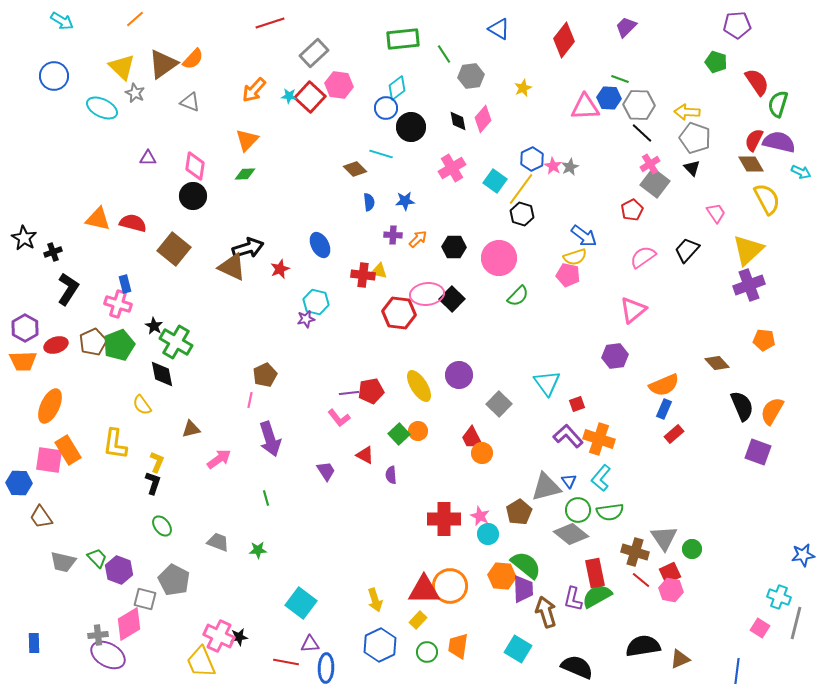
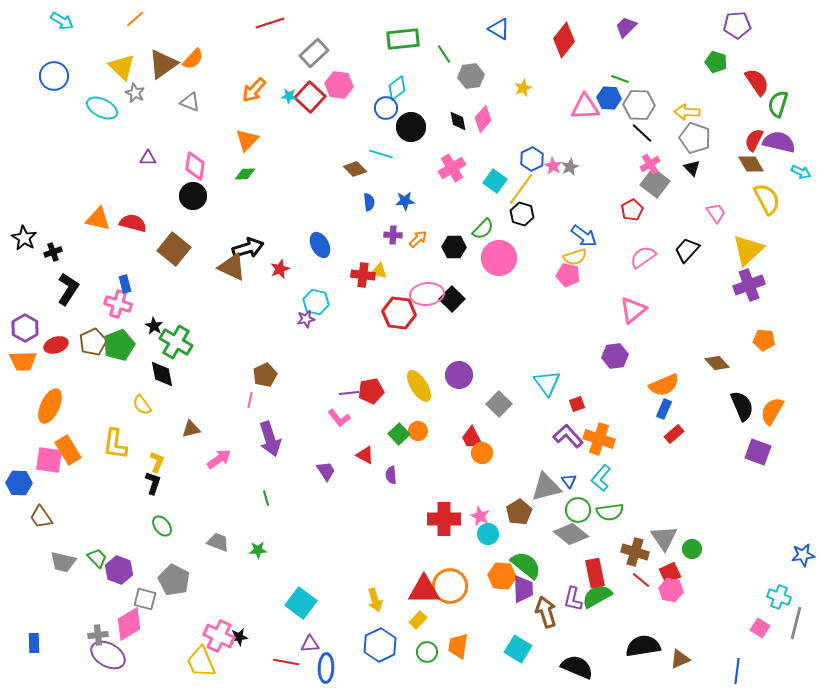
green semicircle at (518, 296): moved 35 px left, 67 px up
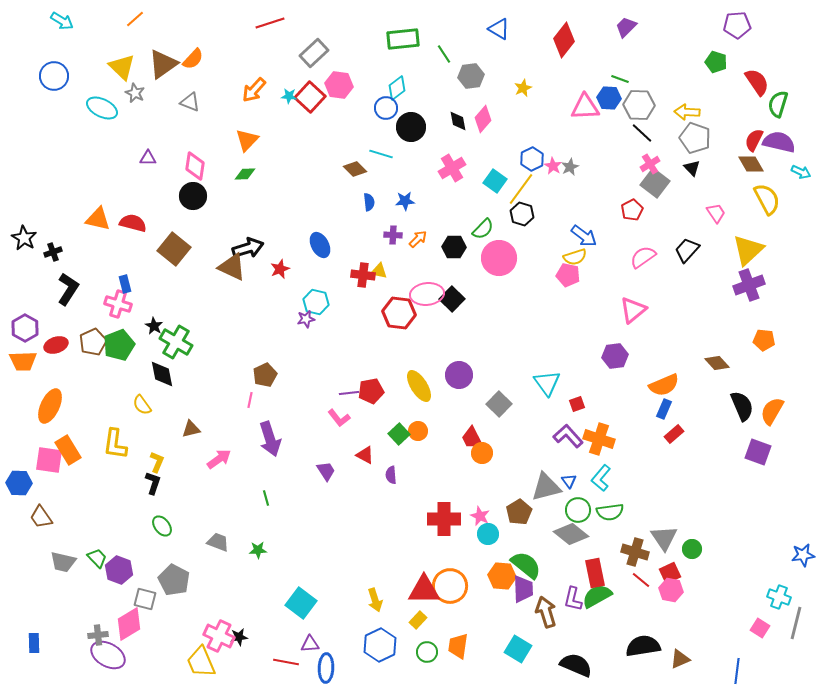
black semicircle at (577, 667): moved 1 px left, 2 px up
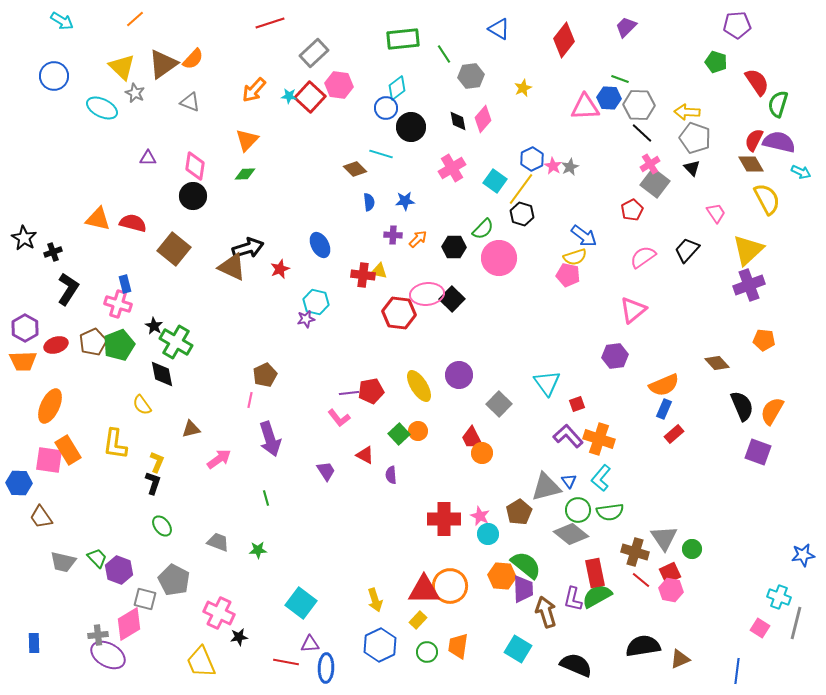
pink cross at (219, 636): moved 23 px up
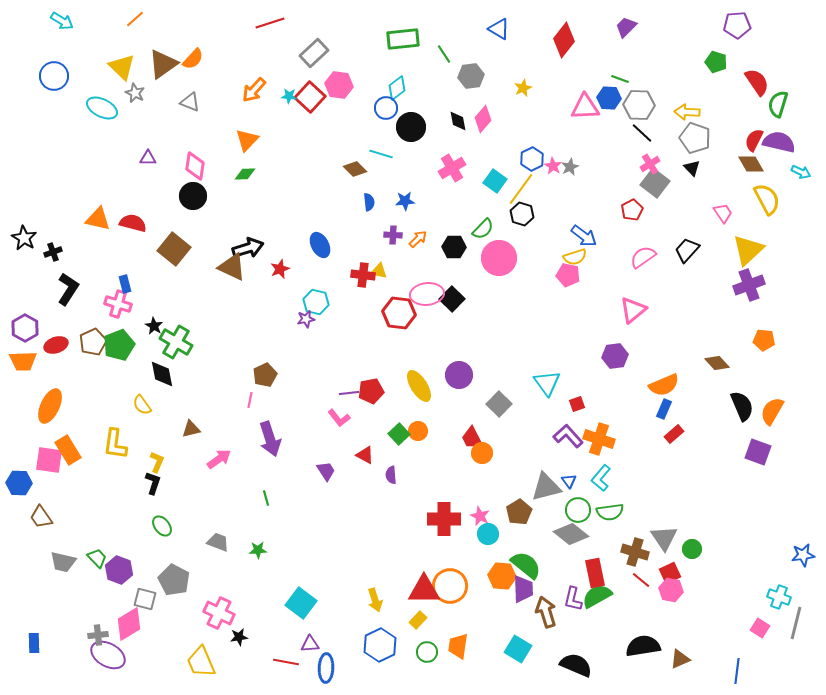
pink trapezoid at (716, 213): moved 7 px right
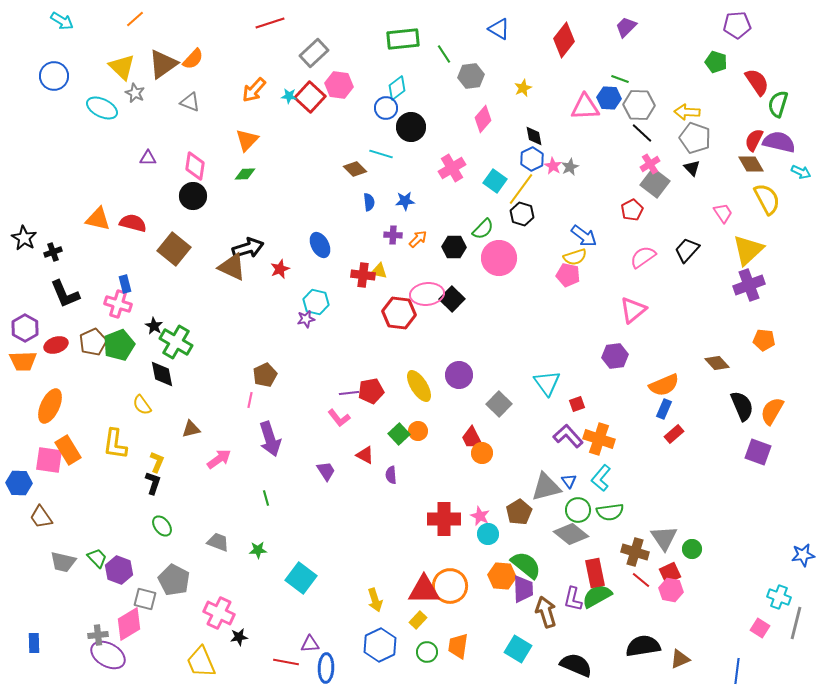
black diamond at (458, 121): moved 76 px right, 15 px down
black L-shape at (68, 289): moved 3 px left, 5 px down; rotated 124 degrees clockwise
cyan square at (301, 603): moved 25 px up
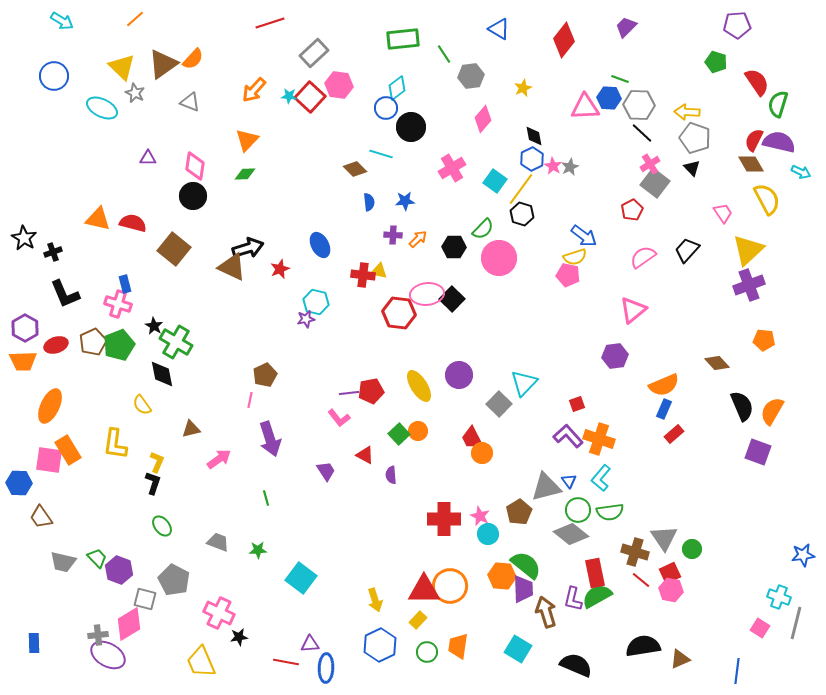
cyan triangle at (547, 383): moved 23 px left; rotated 20 degrees clockwise
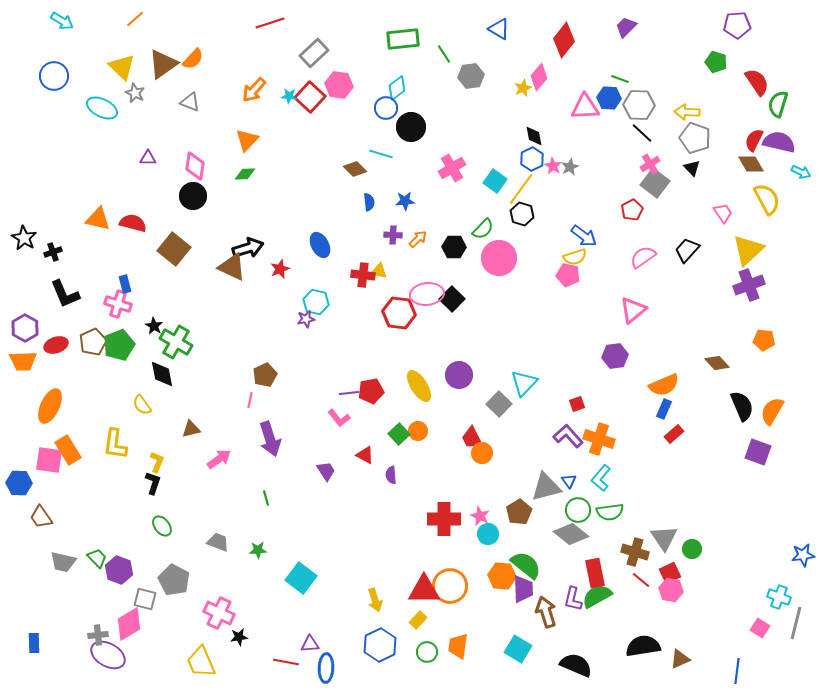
pink diamond at (483, 119): moved 56 px right, 42 px up
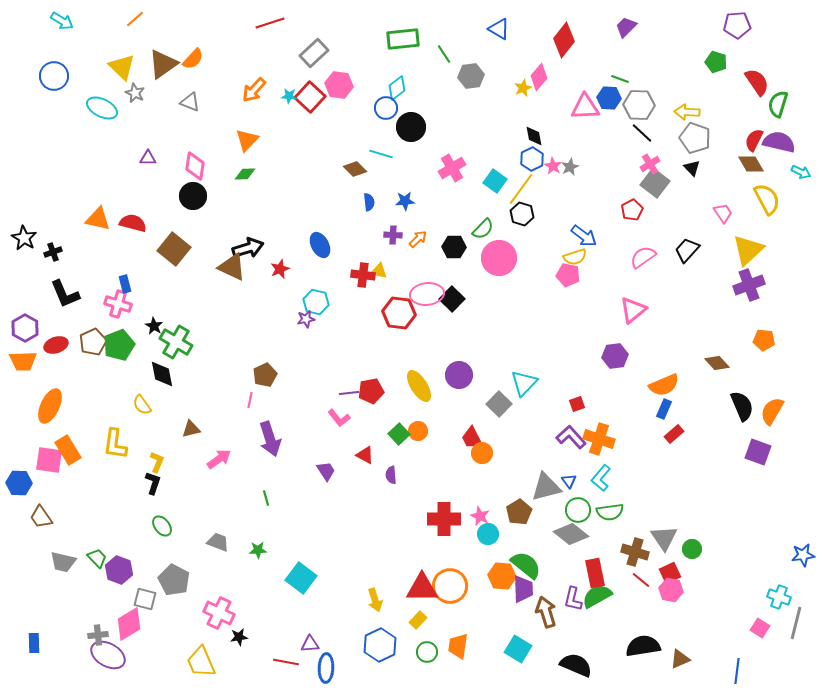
purple L-shape at (568, 436): moved 3 px right, 1 px down
red triangle at (424, 590): moved 2 px left, 2 px up
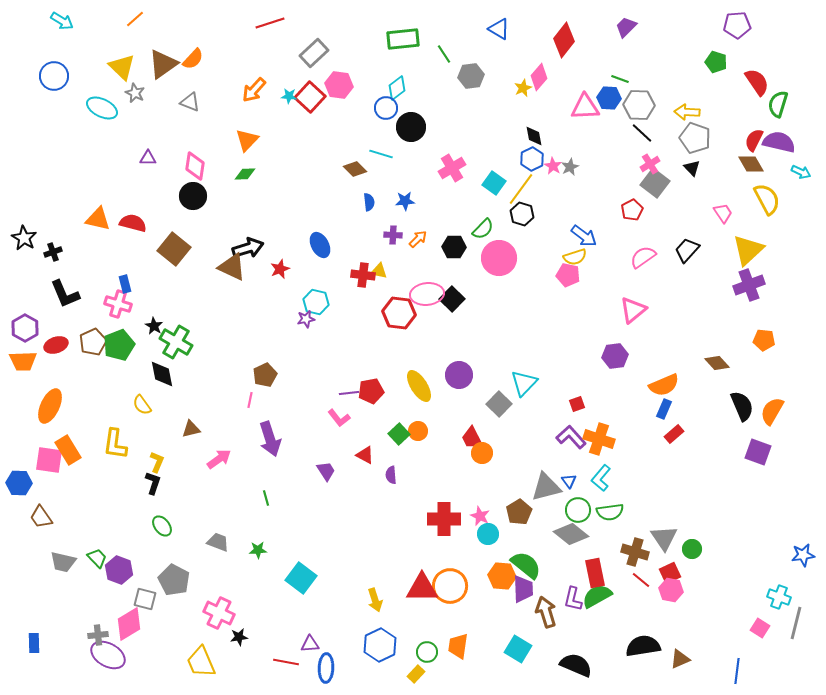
cyan square at (495, 181): moved 1 px left, 2 px down
yellow rectangle at (418, 620): moved 2 px left, 54 px down
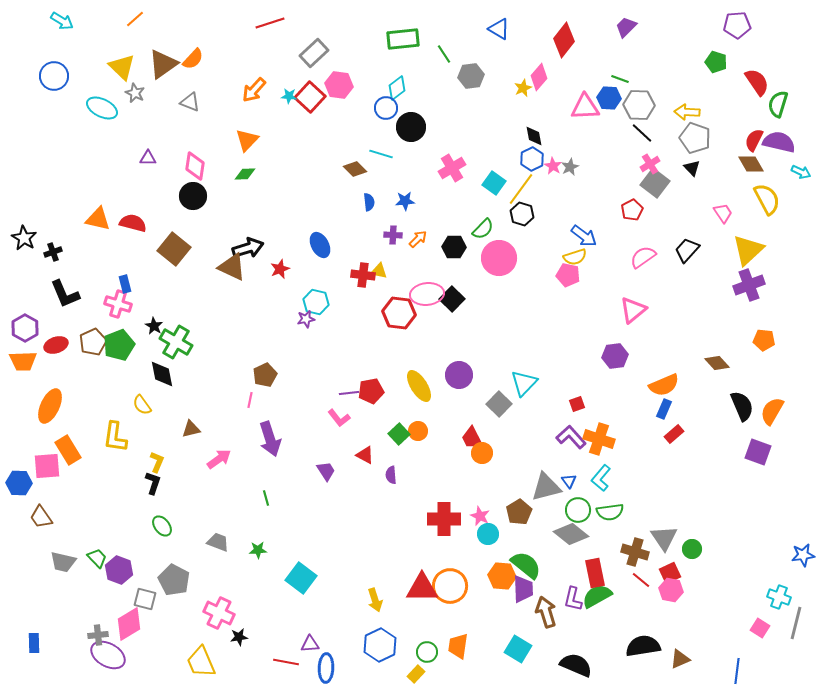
yellow L-shape at (115, 444): moved 7 px up
pink square at (49, 460): moved 2 px left, 6 px down; rotated 12 degrees counterclockwise
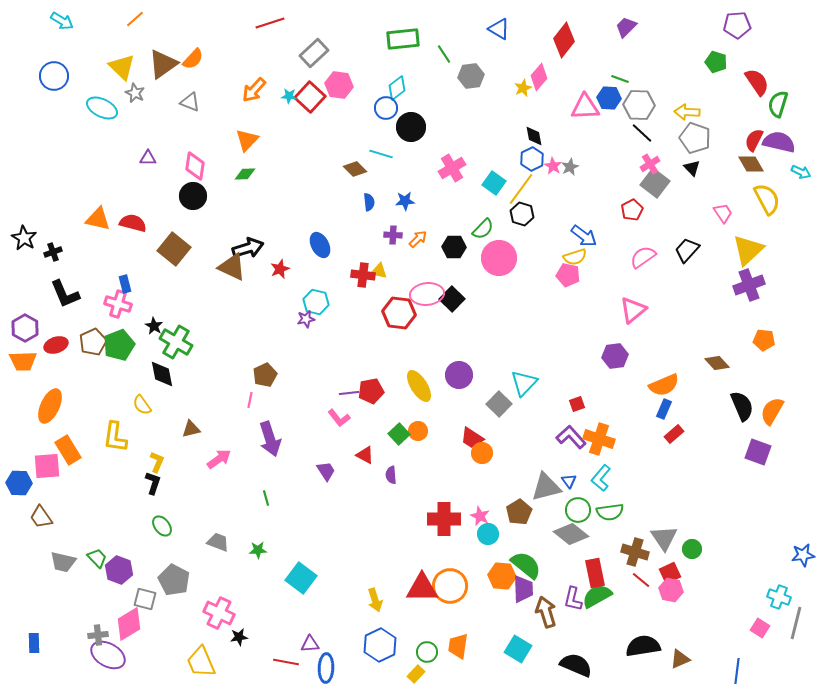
red trapezoid at (472, 438): rotated 30 degrees counterclockwise
